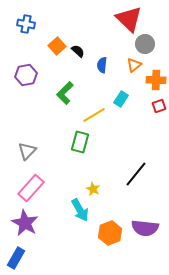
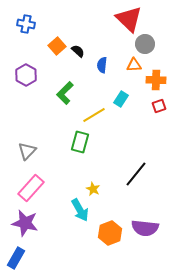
orange triangle: rotated 35 degrees clockwise
purple hexagon: rotated 20 degrees counterclockwise
purple star: rotated 16 degrees counterclockwise
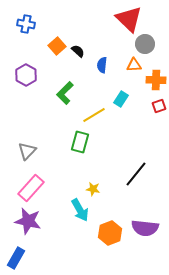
yellow star: rotated 16 degrees counterclockwise
purple star: moved 3 px right, 2 px up
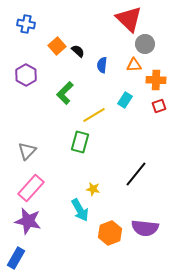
cyan rectangle: moved 4 px right, 1 px down
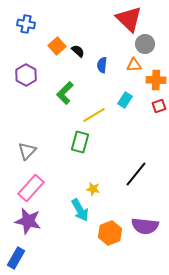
purple semicircle: moved 2 px up
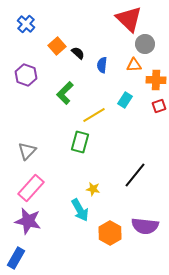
blue cross: rotated 30 degrees clockwise
black semicircle: moved 2 px down
purple hexagon: rotated 10 degrees counterclockwise
black line: moved 1 px left, 1 px down
orange hexagon: rotated 10 degrees counterclockwise
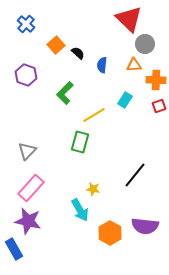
orange square: moved 1 px left, 1 px up
blue rectangle: moved 2 px left, 9 px up; rotated 60 degrees counterclockwise
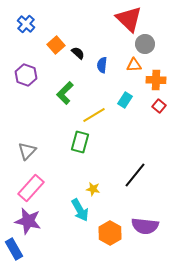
red square: rotated 32 degrees counterclockwise
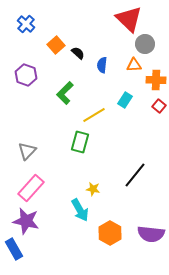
purple star: moved 2 px left
purple semicircle: moved 6 px right, 8 px down
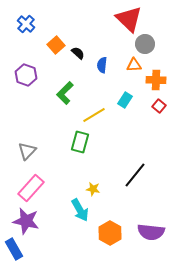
purple semicircle: moved 2 px up
